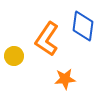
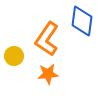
blue diamond: moved 1 px left, 5 px up
orange star: moved 17 px left, 5 px up
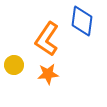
yellow circle: moved 9 px down
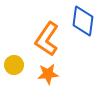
blue diamond: moved 1 px right
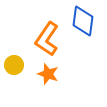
orange star: rotated 25 degrees clockwise
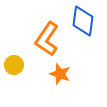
orange star: moved 12 px right
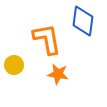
orange L-shape: rotated 136 degrees clockwise
orange star: moved 2 px left; rotated 10 degrees counterclockwise
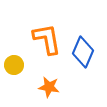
blue diamond: moved 31 px down; rotated 16 degrees clockwise
orange star: moved 9 px left, 13 px down
